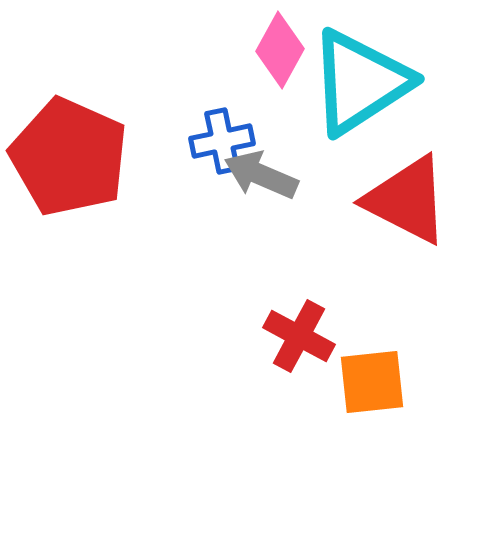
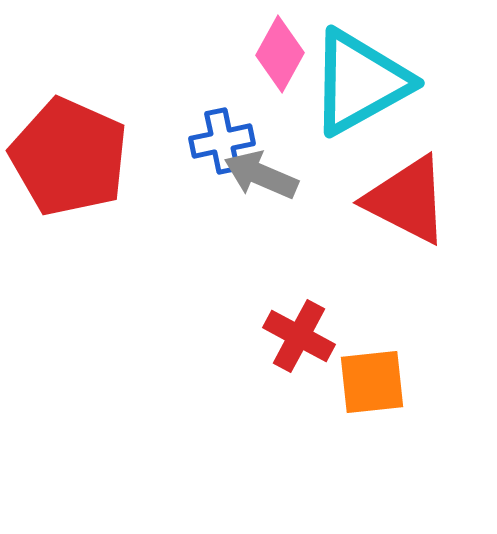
pink diamond: moved 4 px down
cyan triangle: rotated 4 degrees clockwise
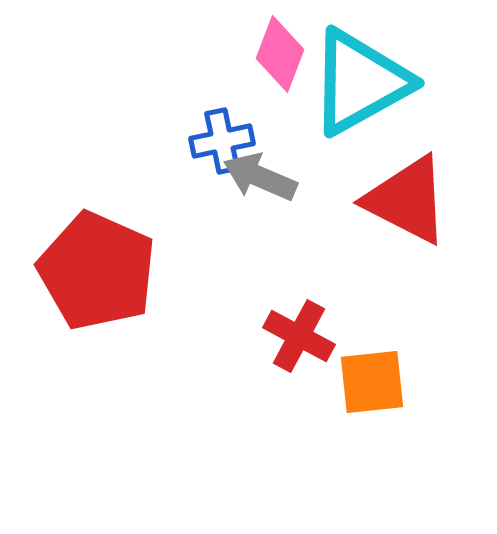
pink diamond: rotated 8 degrees counterclockwise
red pentagon: moved 28 px right, 114 px down
gray arrow: moved 1 px left, 2 px down
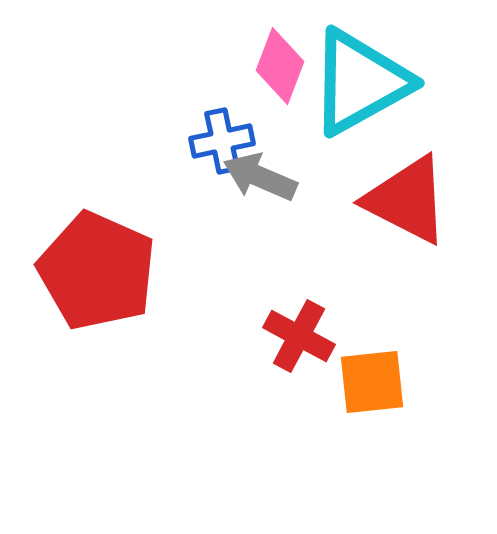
pink diamond: moved 12 px down
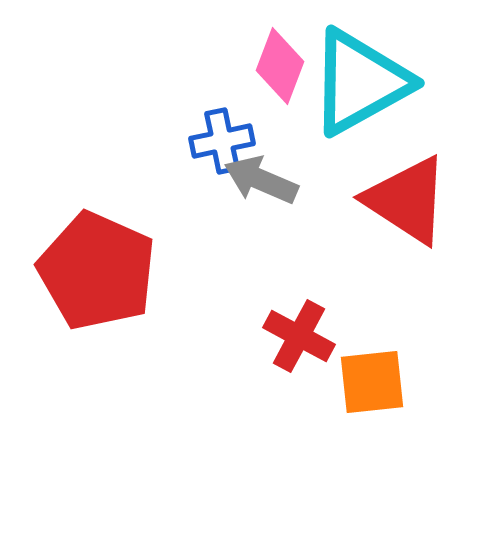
gray arrow: moved 1 px right, 3 px down
red triangle: rotated 6 degrees clockwise
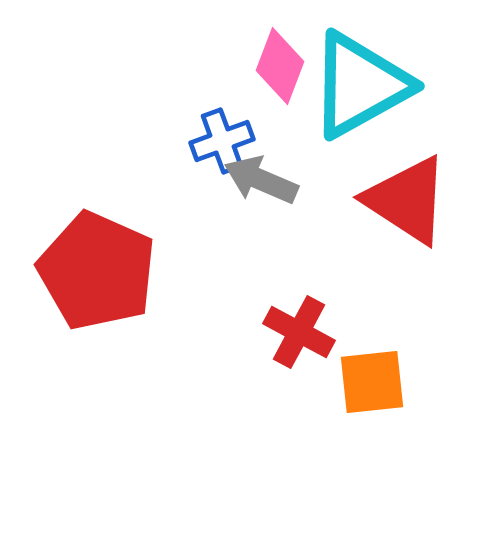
cyan triangle: moved 3 px down
blue cross: rotated 8 degrees counterclockwise
red cross: moved 4 px up
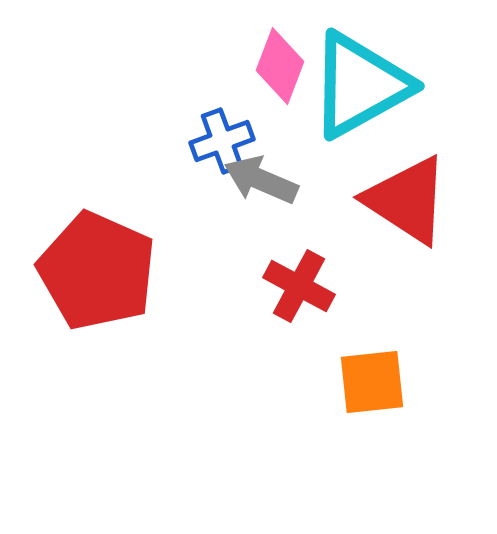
red cross: moved 46 px up
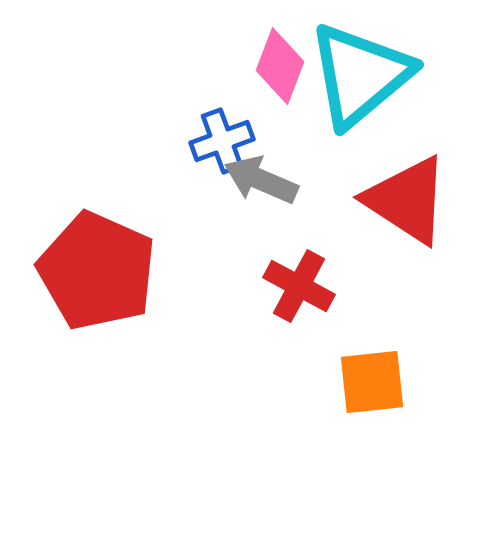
cyan triangle: moved 10 px up; rotated 11 degrees counterclockwise
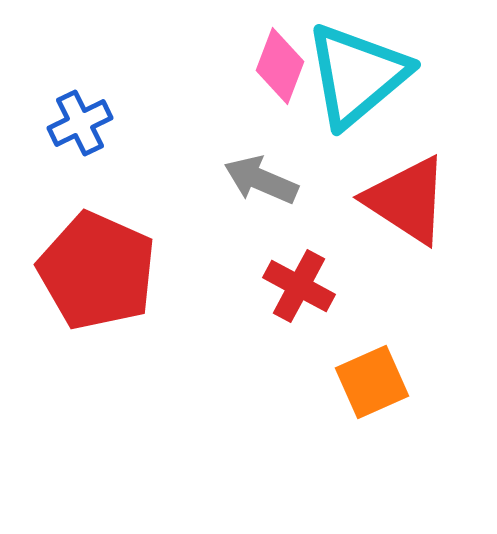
cyan triangle: moved 3 px left
blue cross: moved 142 px left, 18 px up; rotated 6 degrees counterclockwise
orange square: rotated 18 degrees counterclockwise
